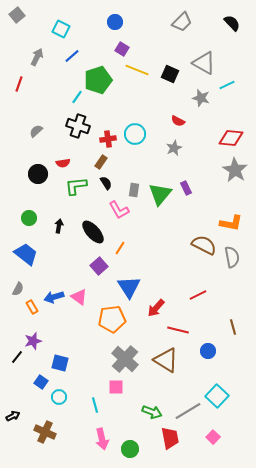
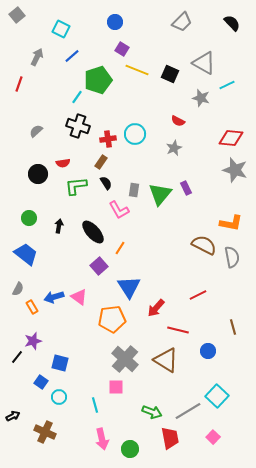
gray star at (235, 170): rotated 15 degrees counterclockwise
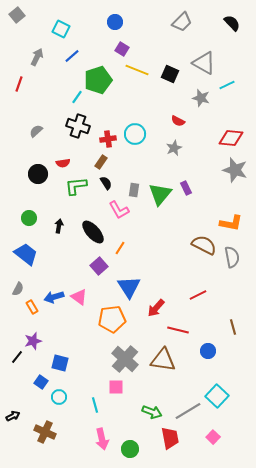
brown triangle at (166, 360): moved 3 px left; rotated 24 degrees counterclockwise
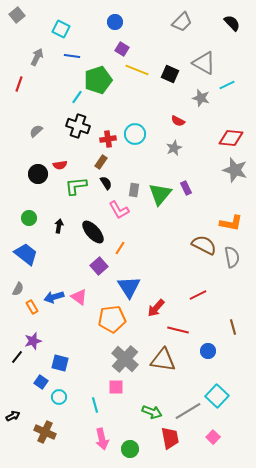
blue line at (72, 56): rotated 49 degrees clockwise
red semicircle at (63, 163): moved 3 px left, 2 px down
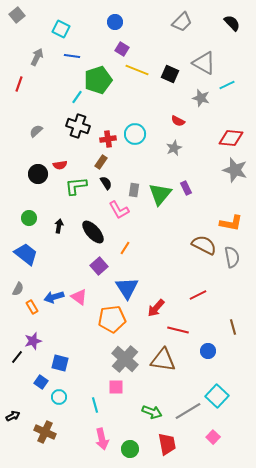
orange line at (120, 248): moved 5 px right
blue triangle at (129, 287): moved 2 px left, 1 px down
red trapezoid at (170, 438): moved 3 px left, 6 px down
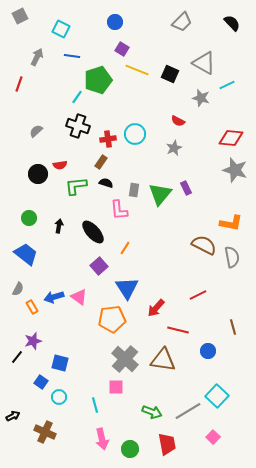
gray square at (17, 15): moved 3 px right, 1 px down; rotated 14 degrees clockwise
black semicircle at (106, 183): rotated 40 degrees counterclockwise
pink L-shape at (119, 210): rotated 25 degrees clockwise
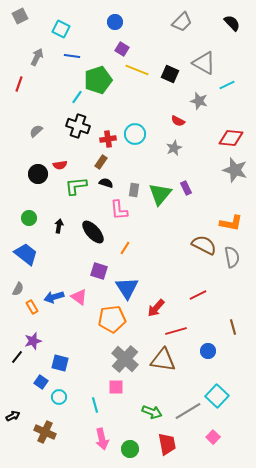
gray star at (201, 98): moved 2 px left, 3 px down
purple square at (99, 266): moved 5 px down; rotated 30 degrees counterclockwise
red line at (178, 330): moved 2 px left, 1 px down; rotated 30 degrees counterclockwise
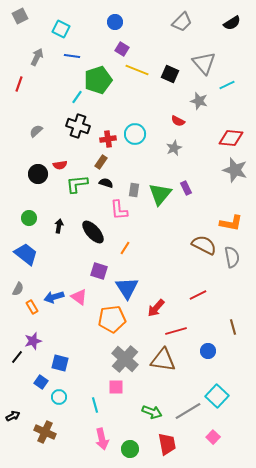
black semicircle at (232, 23): rotated 102 degrees clockwise
gray triangle at (204, 63): rotated 20 degrees clockwise
green L-shape at (76, 186): moved 1 px right, 2 px up
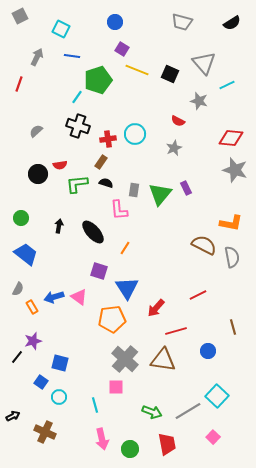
gray trapezoid at (182, 22): rotated 60 degrees clockwise
green circle at (29, 218): moved 8 px left
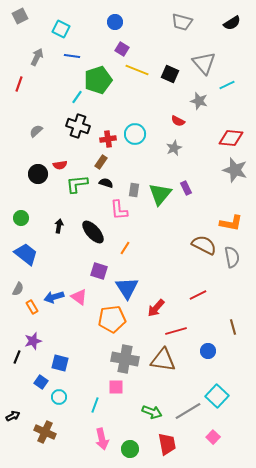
black line at (17, 357): rotated 16 degrees counterclockwise
gray cross at (125, 359): rotated 32 degrees counterclockwise
cyan line at (95, 405): rotated 35 degrees clockwise
